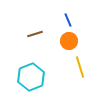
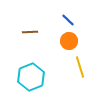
blue line: rotated 24 degrees counterclockwise
brown line: moved 5 px left, 2 px up; rotated 14 degrees clockwise
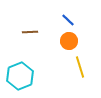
cyan hexagon: moved 11 px left, 1 px up
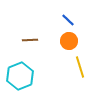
brown line: moved 8 px down
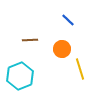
orange circle: moved 7 px left, 8 px down
yellow line: moved 2 px down
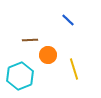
orange circle: moved 14 px left, 6 px down
yellow line: moved 6 px left
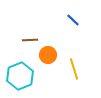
blue line: moved 5 px right
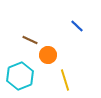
blue line: moved 4 px right, 6 px down
brown line: rotated 28 degrees clockwise
yellow line: moved 9 px left, 11 px down
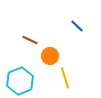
orange circle: moved 2 px right, 1 px down
cyan hexagon: moved 5 px down
yellow line: moved 2 px up
